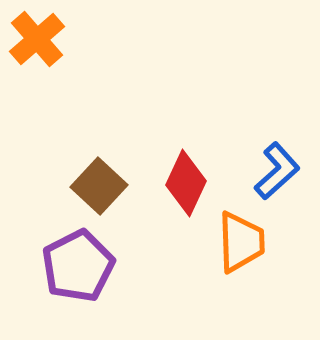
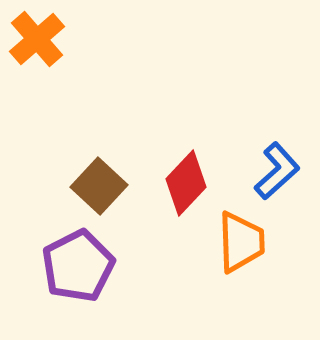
red diamond: rotated 18 degrees clockwise
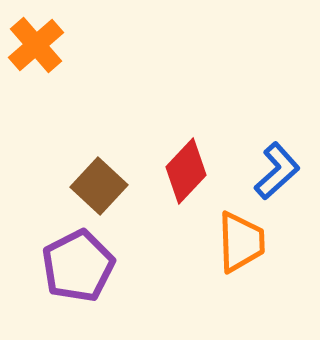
orange cross: moved 1 px left, 6 px down
red diamond: moved 12 px up
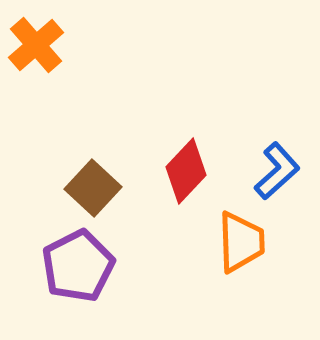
brown square: moved 6 px left, 2 px down
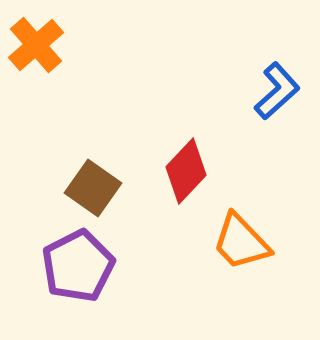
blue L-shape: moved 80 px up
brown square: rotated 8 degrees counterclockwise
orange trapezoid: rotated 138 degrees clockwise
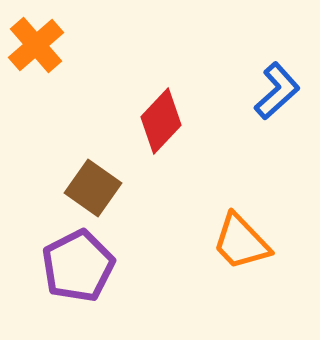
red diamond: moved 25 px left, 50 px up
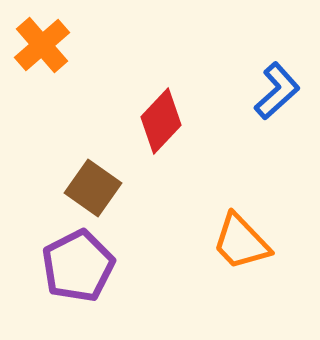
orange cross: moved 6 px right
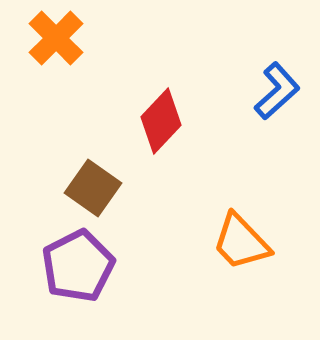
orange cross: moved 14 px right, 7 px up; rotated 4 degrees counterclockwise
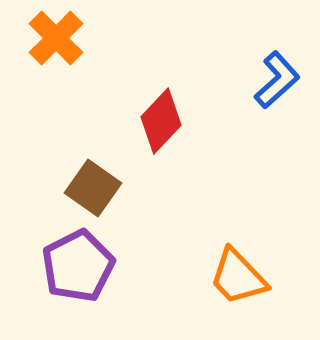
blue L-shape: moved 11 px up
orange trapezoid: moved 3 px left, 35 px down
